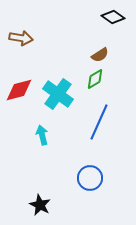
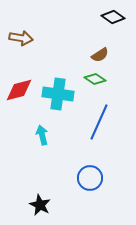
green diamond: rotated 65 degrees clockwise
cyan cross: rotated 28 degrees counterclockwise
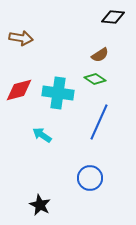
black diamond: rotated 30 degrees counterclockwise
cyan cross: moved 1 px up
cyan arrow: rotated 42 degrees counterclockwise
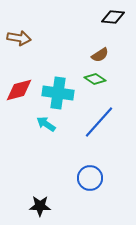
brown arrow: moved 2 px left
blue line: rotated 18 degrees clockwise
cyan arrow: moved 4 px right, 11 px up
black star: moved 1 px down; rotated 25 degrees counterclockwise
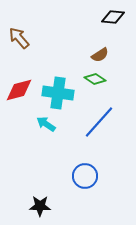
brown arrow: rotated 140 degrees counterclockwise
blue circle: moved 5 px left, 2 px up
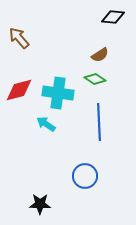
blue line: rotated 45 degrees counterclockwise
black star: moved 2 px up
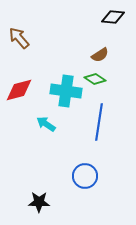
cyan cross: moved 8 px right, 2 px up
blue line: rotated 12 degrees clockwise
black star: moved 1 px left, 2 px up
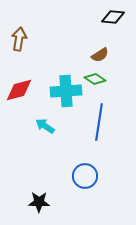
brown arrow: moved 1 px down; rotated 50 degrees clockwise
cyan cross: rotated 12 degrees counterclockwise
cyan arrow: moved 1 px left, 2 px down
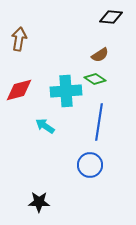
black diamond: moved 2 px left
blue circle: moved 5 px right, 11 px up
